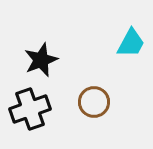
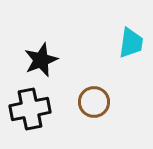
cyan trapezoid: rotated 20 degrees counterclockwise
black cross: rotated 9 degrees clockwise
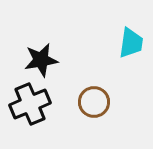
black star: rotated 12 degrees clockwise
black cross: moved 5 px up; rotated 12 degrees counterclockwise
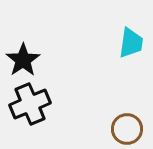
black star: moved 18 px left; rotated 24 degrees counterclockwise
brown circle: moved 33 px right, 27 px down
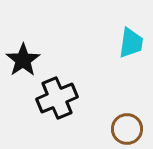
black cross: moved 27 px right, 6 px up
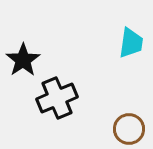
brown circle: moved 2 px right
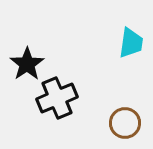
black star: moved 4 px right, 4 px down
brown circle: moved 4 px left, 6 px up
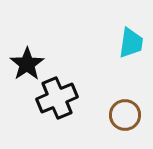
brown circle: moved 8 px up
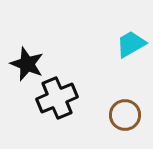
cyan trapezoid: moved 1 px down; rotated 128 degrees counterclockwise
black star: rotated 16 degrees counterclockwise
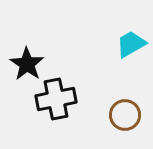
black star: rotated 12 degrees clockwise
black cross: moved 1 px left, 1 px down; rotated 12 degrees clockwise
